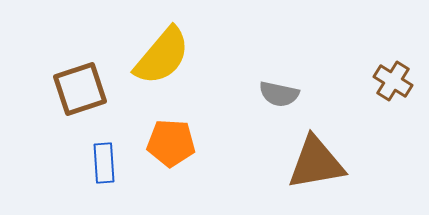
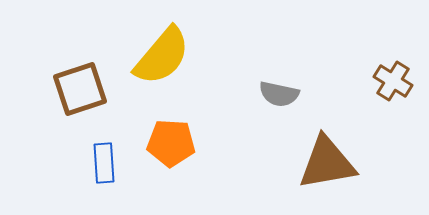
brown triangle: moved 11 px right
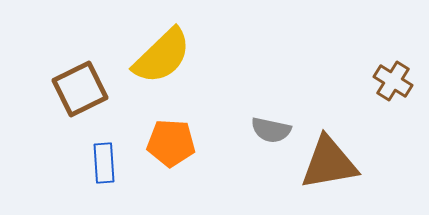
yellow semicircle: rotated 6 degrees clockwise
brown square: rotated 8 degrees counterclockwise
gray semicircle: moved 8 px left, 36 px down
brown triangle: moved 2 px right
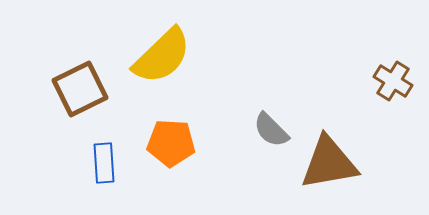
gray semicircle: rotated 33 degrees clockwise
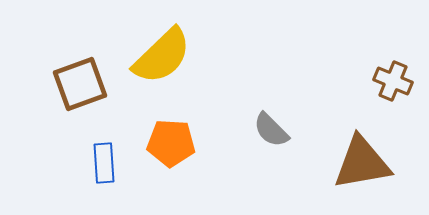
brown cross: rotated 9 degrees counterclockwise
brown square: moved 5 px up; rotated 6 degrees clockwise
brown triangle: moved 33 px right
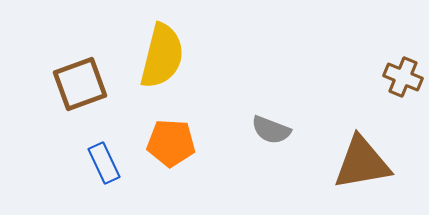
yellow semicircle: rotated 32 degrees counterclockwise
brown cross: moved 10 px right, 4 px up
gray semicircle: rotated 24 degrees counterclockwise
blue rectangle: rotated 21 degrees counterclockwise
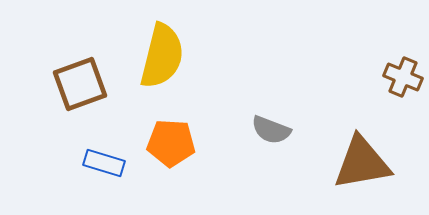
blue rectangle: rotated 48 degrees counterclockwise
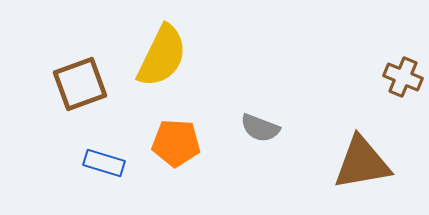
yellow semicircle: rotated 12 degrees clockwise
gray semicircle: moved 11 px left, 2 px up
orange pentagon: moved 5 px right
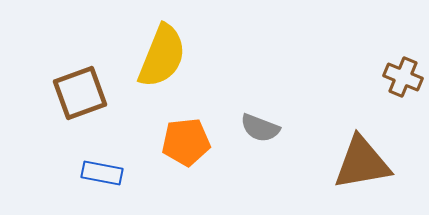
yellow semicircle: rotated 4 degrees counterclockwise
brown square: moved 9 px down
orange pentagon: moved 10 px right, 1 px up; rotated 9 degrees counterclockwise
blue rectangle: moved 2 px left, 10 px down; rotated 6 degrees counterclockwise
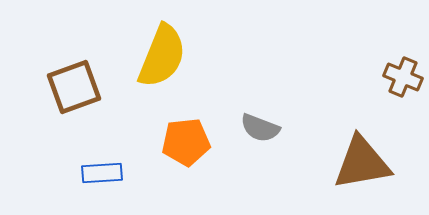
brown square: moved 6 px left, 6 px up
blue rectangle: rotated 15 degrees counterclockwise
